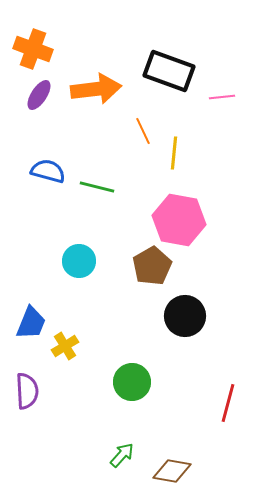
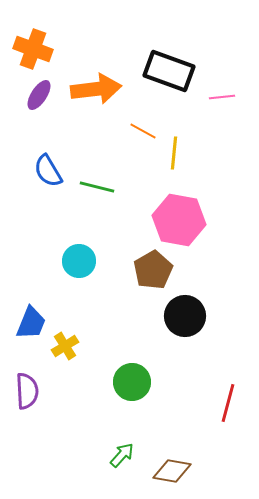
orange line: rotated 36 degrees counterclockwise
blue semicircle: rotated 136 degrees counterclockwise
brown pentagon: moved 1 px right, 4 px down
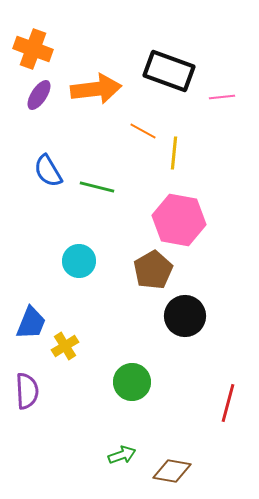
green arrow: rotated 28 degrees clockwise
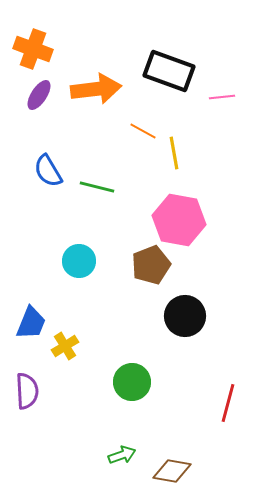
yellow line: rotated 16 degrees counterclockwise
brown pentagon: moved 2 px left, 5 px up; rotated 9 degrees clockwise
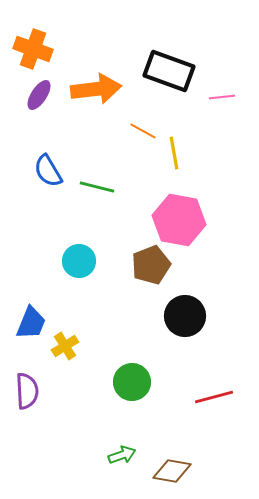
red line: moved 14 px left, 6 px up; rotated 60 degrees clockwise
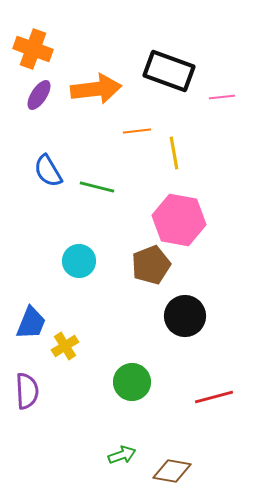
orange line: moved 6 px left; rotated 36 degrees counterclockwise
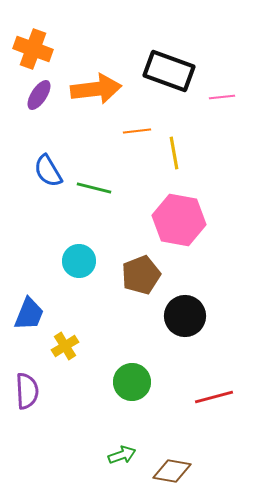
green line: moved 3 px left, 1 px down
brown pentagon: moved 10 px left, 10 px down
blue trapezoid: moved 2 px left, 9 px up
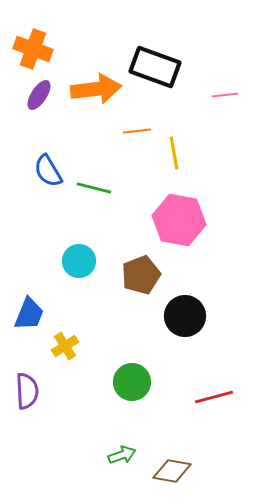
black rectangle: moved 14 px left, 4 px up
pink line: moved 3 px right, 2 px up
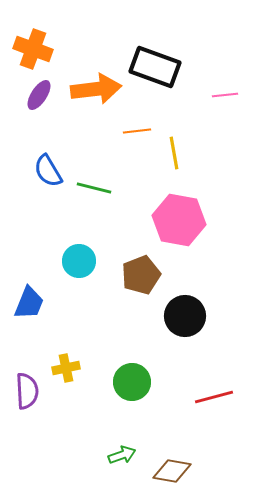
blue trapezoid: moved 11 px up
yellow cross: moved 1 px right, 22 px down; rotated 20 degrees clockwise
